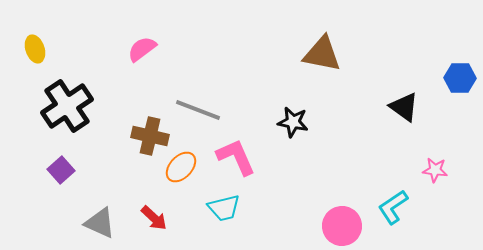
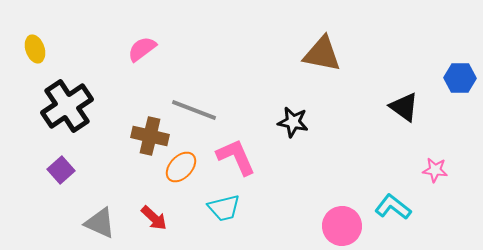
gray line: moved 4 px left
cyan L-shape: rotated 72 degrees clockwise
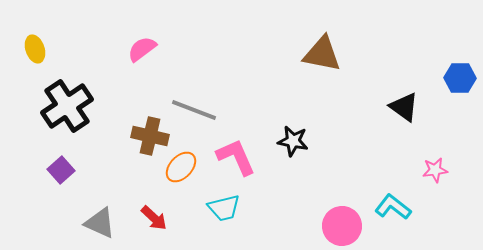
black star: moved 19 px down
pink star: rotated 15 degrees counterclockwise
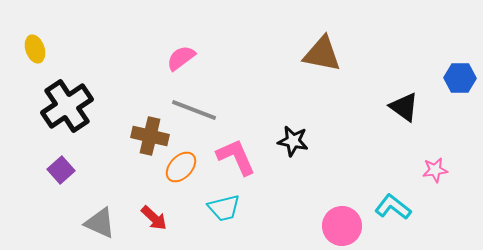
pink semicircle: moved 39 px right, 9 px down
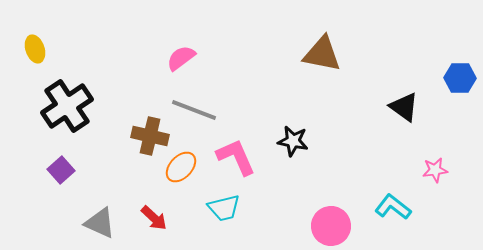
pink circle: moved 11 px left
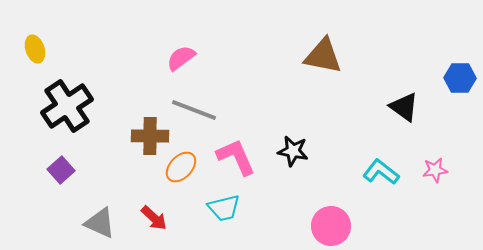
brown triangle: moved 1 px right, 2 px down
brown cross: rotated 12 degrees counterclockwise
black star: moved 10 px down
cyan L-shape: moved 12 px left, 35 px up
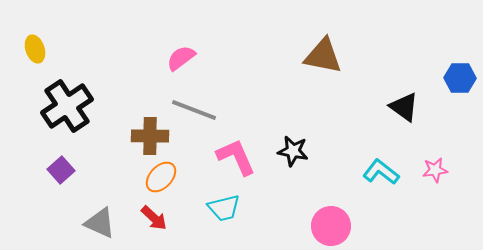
orange ellipse: moved 20 px left, 10 px down
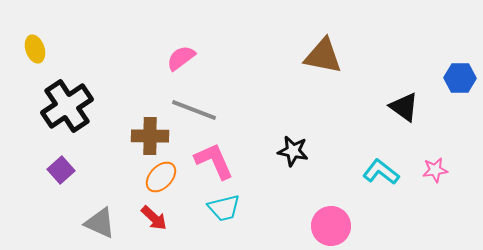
pink L-shape: moved 22 px left, 4 px down
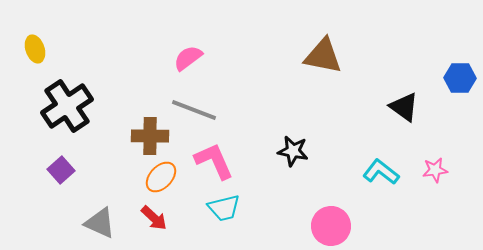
pink semicircle: moved 7 px right
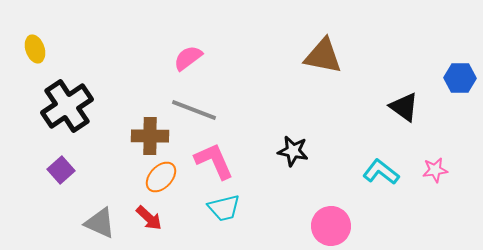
red arrow: moved 5 px left
